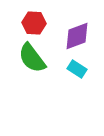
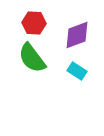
purple diamond: moved 1 px up
cyan rectangle: moved 2 px down
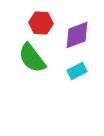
red hexagon: moved 7 px right
cyan rectangle: rotated 60 degrees counterclockwise
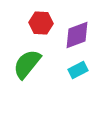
green semicircle: moved 5 px left, 6 px down; rotated 76 degrees clockwise
cyan rectangle: moved 1 px right, 1 px up
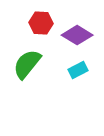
purple diamond: rotated 52 degrees clockwise
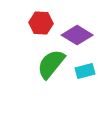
green semicircle: moved 24 px right
cyan rectangle: moved 7 px right, 1 px down; rotated 12 degrees clockwise
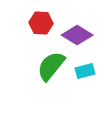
green semicircle: moved 2 px down
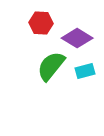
purple diamond: moved 3 px down
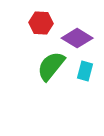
cyan rectangle: rotated 60 degrees counterclockwise
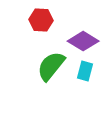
red hexagon: moved 3 px up
purple diamond: moved 6 px right, 3 px down
